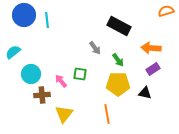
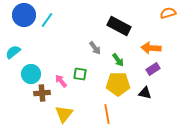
orange semicircle: moved 2 px right, 2 px down
cyan line: rotated 42 degrees clockwise
brown cross: moved 2 px up
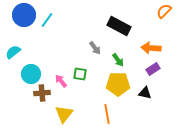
orange semicircle: moved 4 px left, 2 px up; rotated 28 degrees counterclockwise
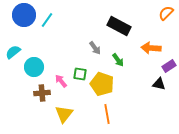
orange semicircle: moved 2 px right, 2 px down
purple rectangle: moved 16 px right, 3 px up
cyan circle: moved 3 px right, 7 px up
yellow pentagon: moved 16 px left; rotated 20 degrees clockwise
black triangle: moved 14 px right, 9 px up
